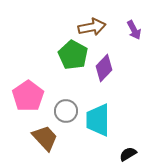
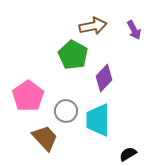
brown arrow: moved 1 px right, 1 px up
purple diamond: moved 10 px down
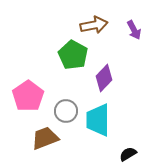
brown arrow: moved 1 px right, 1 px up
brown trapezoid: rotated 68 degrees counterclockwise
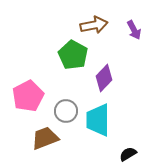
pink pentagon: rotated 8 degrees clockwise
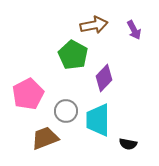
pink pentagon: moved 2 px up
black semicircle: moved 10 px up; rotated 138 degrees counterclockwise
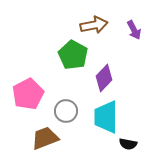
cyan trapezoid: moved 8 px right, 3 px up
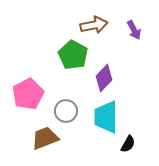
black semicircle: rotated 72 degrees counterclockwise
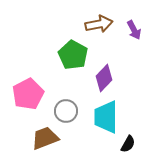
brown arrow: moved 5 px right, 1 px up
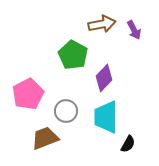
brown arrow: moved 3 px right
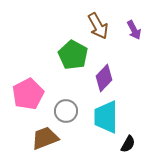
brown arrow: moved 4 px left, 2 px down; rotated 72 degrees clockwise
